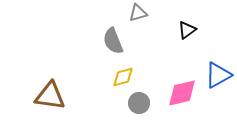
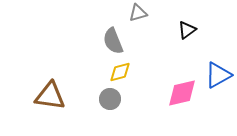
yellow diamond: moved 3 px left, 5 px up
gray circle: moved 29 px left, 4 px up
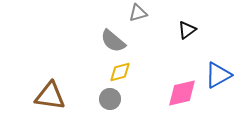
gray semicircle: rotated 28 degrees counterclockwise
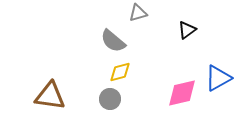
blue triangle: moved 3 px down
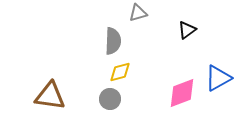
gray semicircle: rotated 128 degrees counterclockwise
pink diamond: rotated 8 degrees counterclockwise
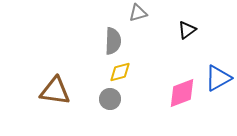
brown triangle: moved 5 px right, 5 px up
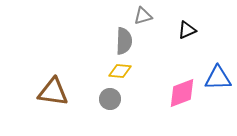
gray triangle: moved 5 px right, 3 px down
black triangle: rotated 12 degrees clockwise
gray semicircle: moved 11 px right
yellow diamond: moved 1 px up; rotated 20 degrees clockwise
blue triangle: rotated 28 degrees clockwise
brown triangle: moved 2 px left, 1 px down
